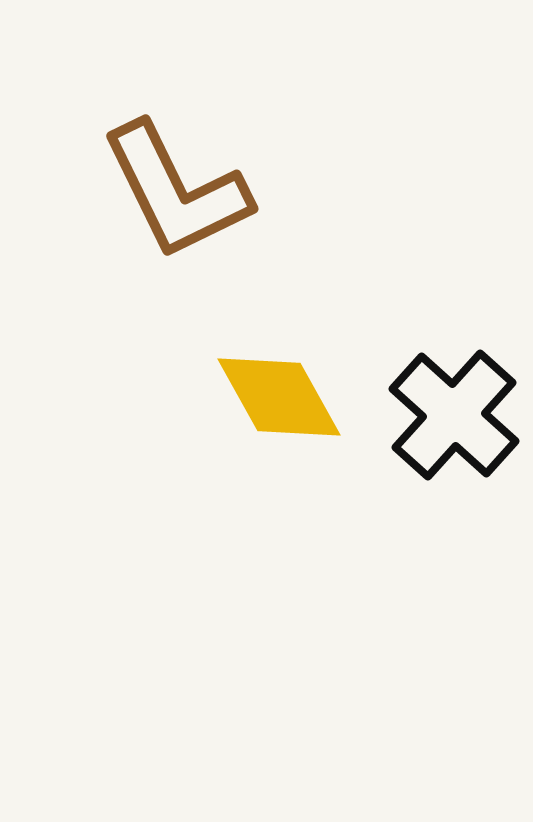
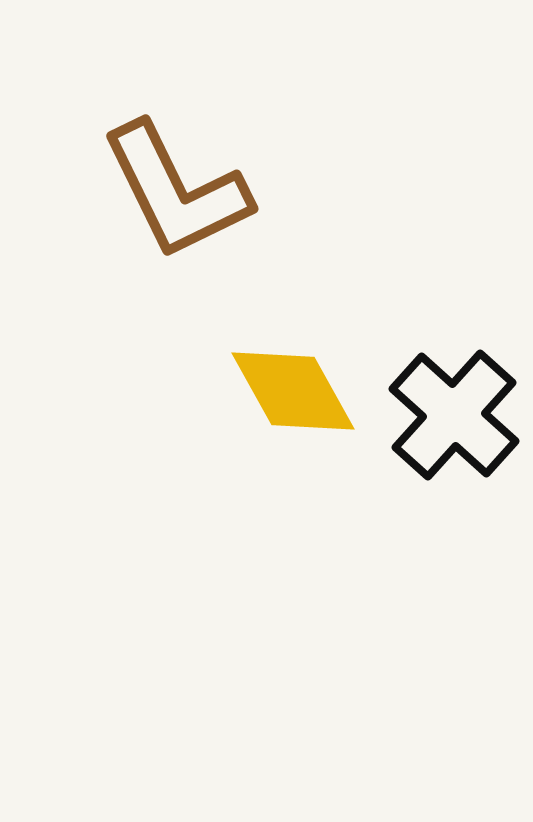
yellow diamond: moved 14 px right, 6 px up
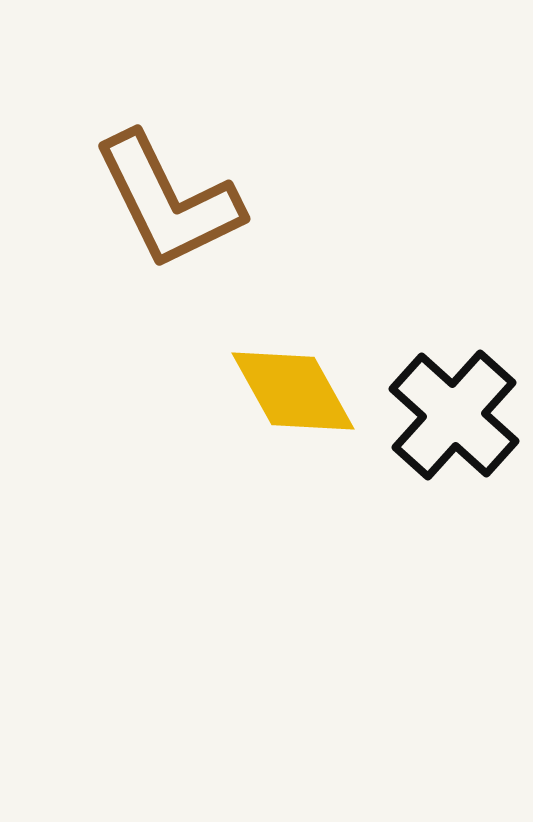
brown L-shape: moved 8 px left, 10 px down
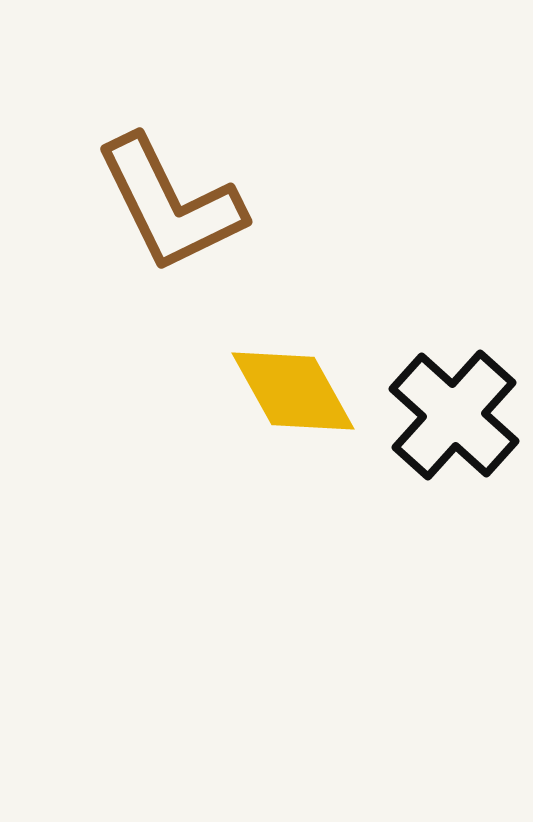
brown L-shape: moved 2 px right, 3 px down
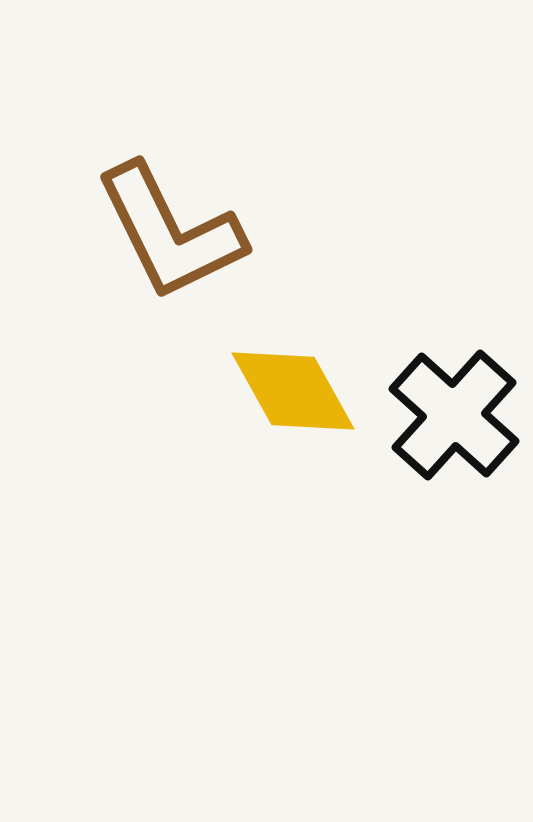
brown L-shape: moved 28 px down
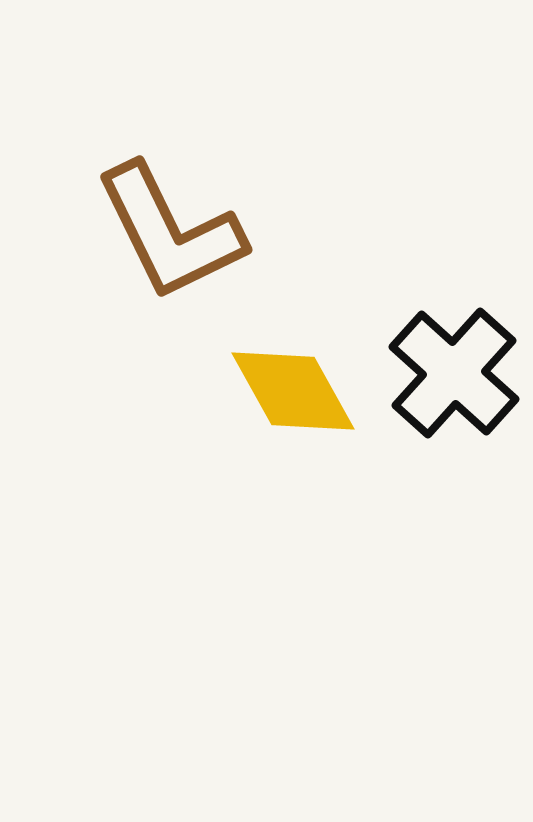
black cross: moved 42 px up
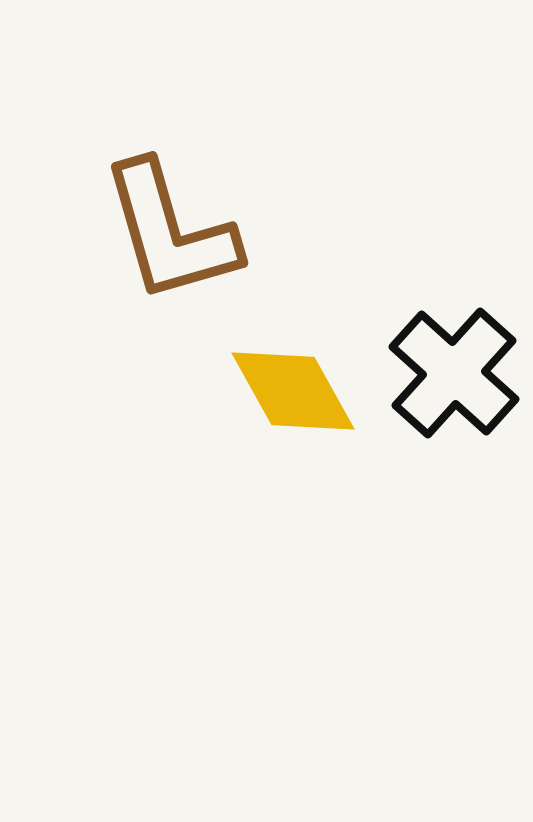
brown L-shape: rotated 10 degrees clockwise
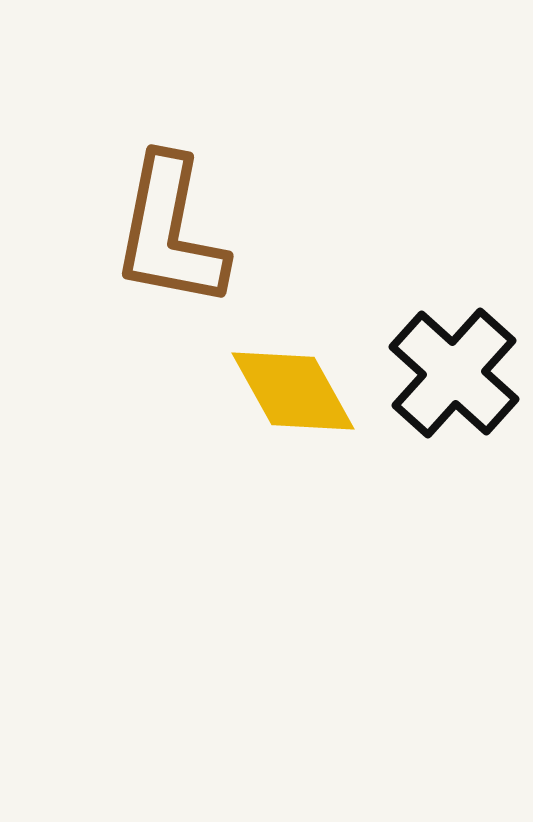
brown L-shape: rotated 27 degrees clockwise
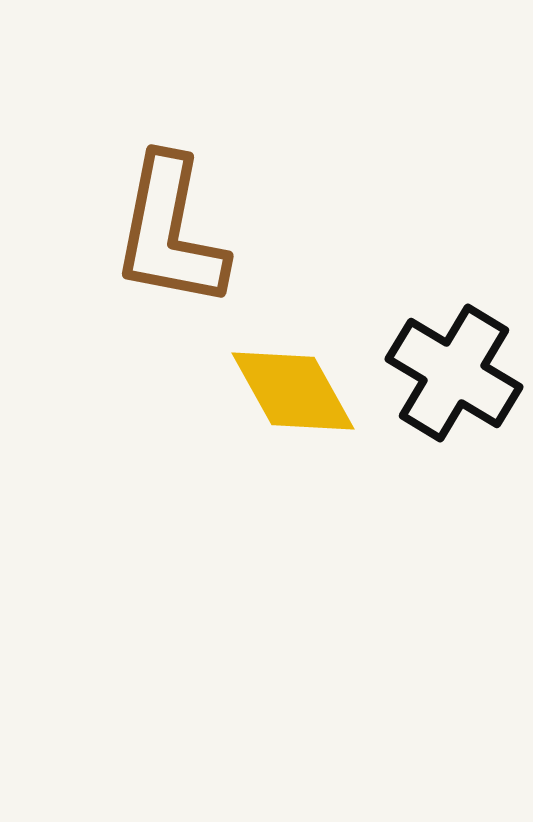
black cross: rotated 11 degrees counterclockwise
